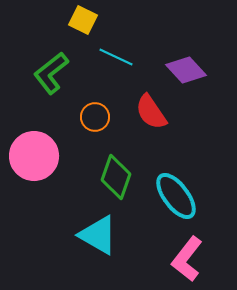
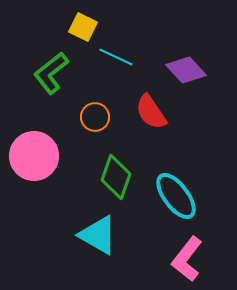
yellow square: moved 7 px down
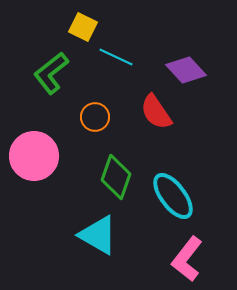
red semicircle: moved 5 px right
cyan ellipse: moved 3 px left
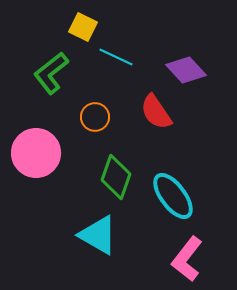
pink circle: moved 2 px right, 3 px up
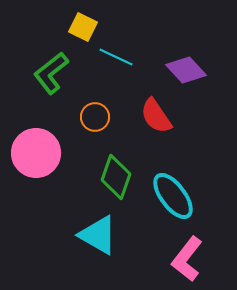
red semicircle: moved 4 px down
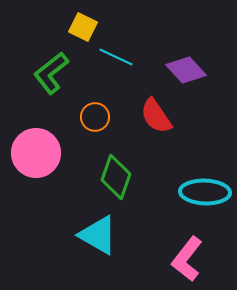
cyan ellipse: moved 32 px right, 4 px up; rotated 51 degrees counterclockwise
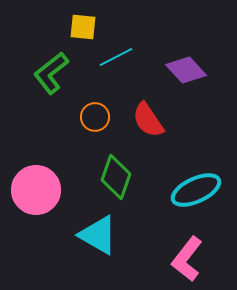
yellow square: rotated 20 degrees counterclockwise
cyan line: rotated 52 degrees counterclockwise
red semicircle: moved 8 px left, 4 px down
pink circle: moved 37 px down
cyan ellipse: moved 9 px left, 2 px up; rotated 27 degrees counterclockwise
